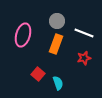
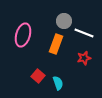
gray circle: moved 7 px right
red square: moved 2 px down
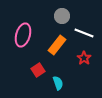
gray circle: moved 2 px left, 5 px up
orange rectangle: moved 1 px right, 1 px down; rotated 18 degrees clockwise
red star: rotated 24 degrees counterclockwise
red square: moved 6 px up; rotated 16 degrees clockwise
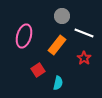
pink ellipse: moved 1 px right, 1 px down
cyan semicircle: rotated 32 degrees clockwise
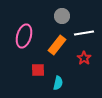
white line: rotated 30 degrees counterclockwise
red square: rotated 32 degrees clockwise
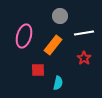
gray circle: moved 2 px left
orange rectangle: moved 4 px left
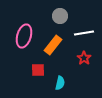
cyan semicircle: moved 2 px right
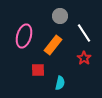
white line: rotated 66 degrees clockwise
